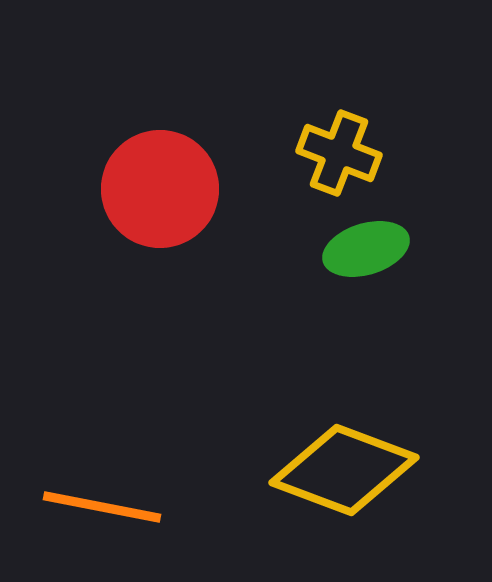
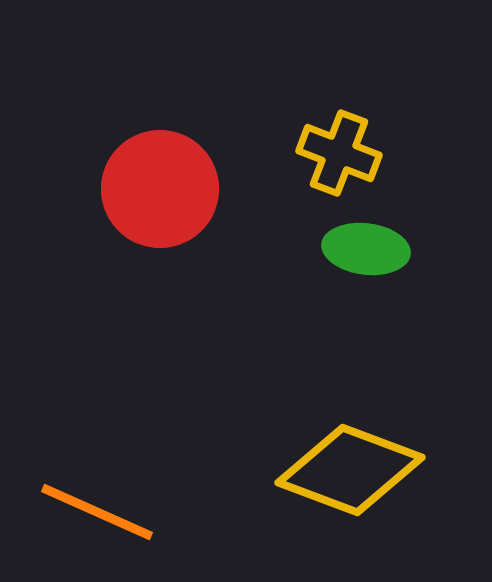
green ellipse: rotated 24 degrees clockwise
yellow diamond: moved 6 px right
orange line: moved 5 px left, 5 px down; rotated 13 degrees clockwise
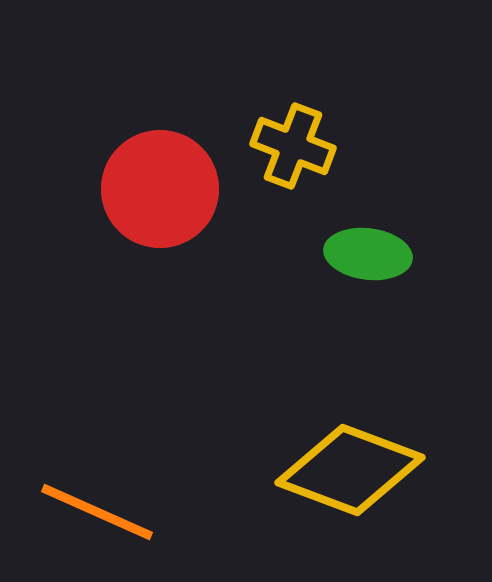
yellow cross: moved 46 px left, 7 px up
green ellipse: moved 2 px right, 5 px down
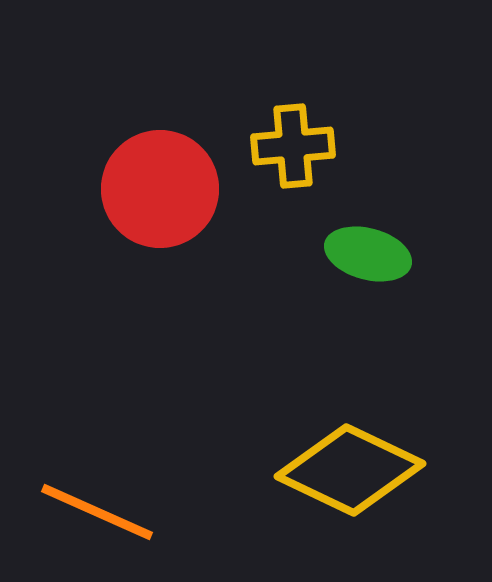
yellow cross: rotated 26 degrees counterclockwise
green ellipse: rotated 8 degrees clockwise
yellow diamond: rotated 5 degrees clockwise
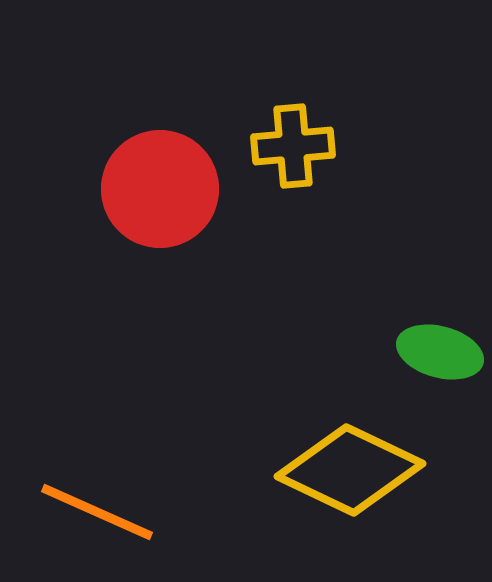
green ellipse: moved 72 px right, 98 px down
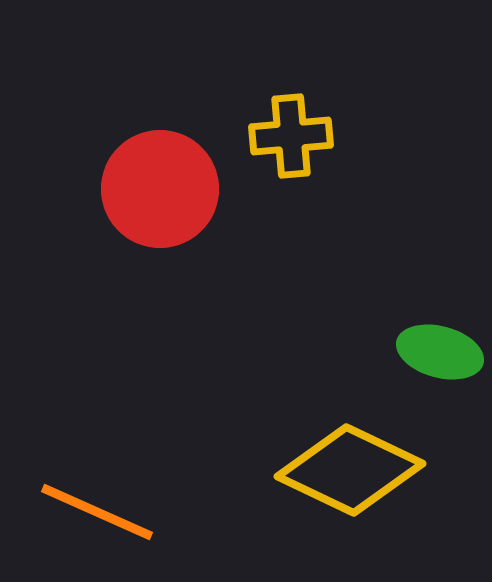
yellow cross: moved 2 px left, 10 px up
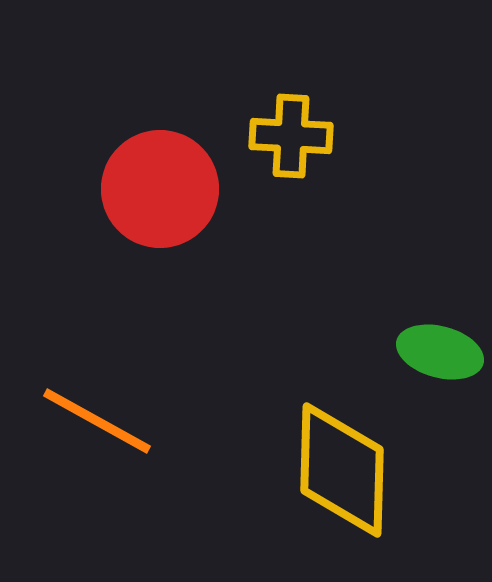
yellow cross: rotated 8 degrees clockwise
yellow diamond: moved 8 px left; rotated 66 degrees clockwise
orange line: moved 91 px up; rotated 5 degrees clockwise
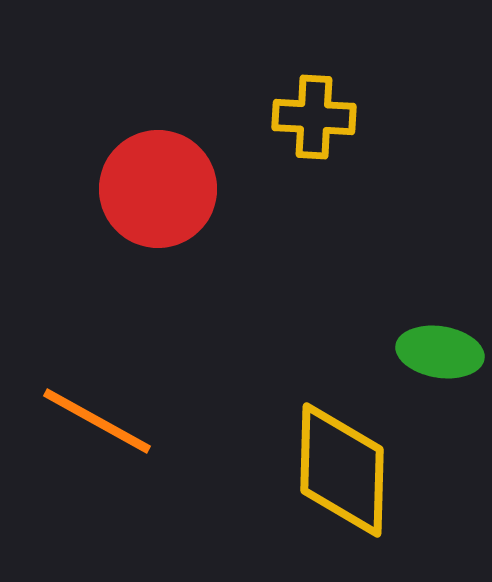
yellow cross: moved 23 px right, 19 px up
red circle: moved 2 px left
green ellipse: rotated 6 degrees counterclockwise
